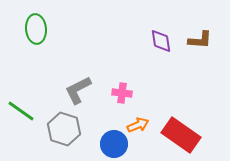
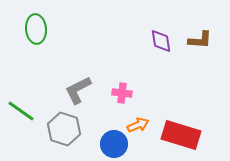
red rectangle: rotated 18 degrees counterclockwise
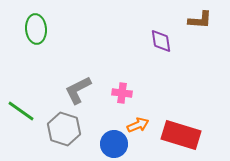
brown L-shape: moved 20 px up
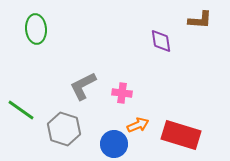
gray L-shape: moved 5 px right, 4 px up
green line: moved 1 px up
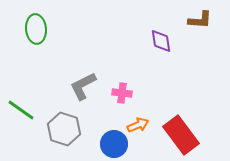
red rectangle: rotated 36 degrees clockwise
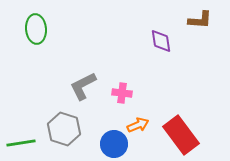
green line: moved 33 px down; rotated 44 degrees counterclockwise
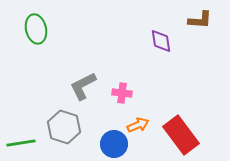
green ellipse: rotated 8 degrees counterclockwise
gray hexagon: moved 2 px up
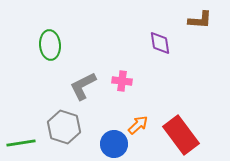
green ellipse: moved 14 px right, 16 px down; rotated 8 degrees clockwise
purple diamond: moved 1 px left, 2 px down
pink cross: moved 12 px up
orange arrow: rotated 20 degrees counterclockwise
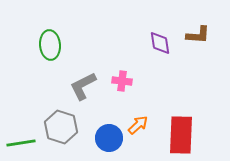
brown L-shape: moved 2 px left, 15 px down
gray hexagon: moved 3 px left
red rectangle: rotated 39 degrees clockwise
blue circle: moved 5 px left, 6 px up
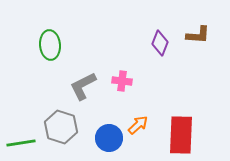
purple diamond: rotated 30 degrees clockwise
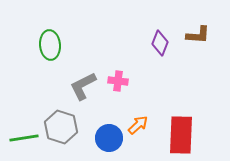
pink cross: moved 4 px left
green line: moved 3 px right, 5 px up
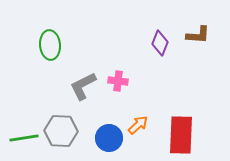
gray hexagon: moved 4 px down; rotated 16 degrees counterclockwise
